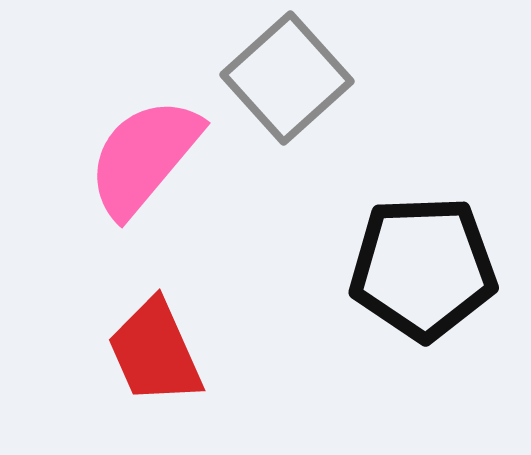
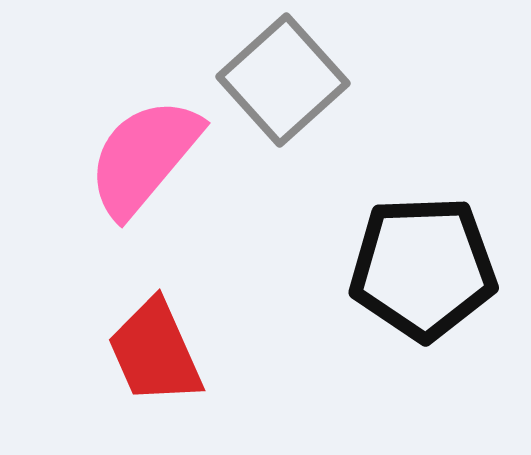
gray square: moved 4 px left, 2 px down
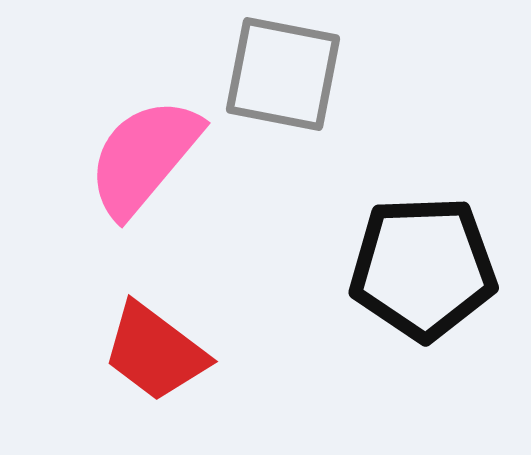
gray square: moved 6 px up; rotated 37 degrees counterclockwise
red trapezoid: rotated 29 degrees counterclockwise
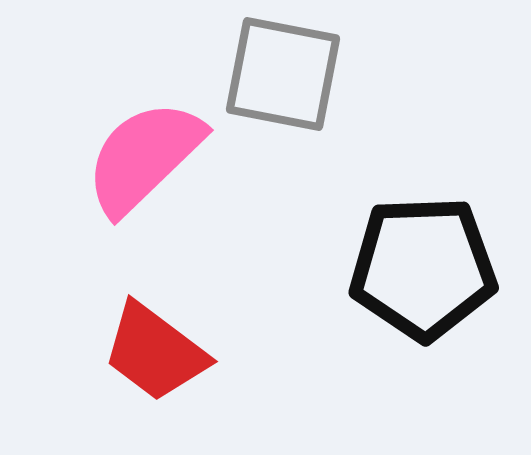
pink semicircle: rotated 6 degrees clockwise
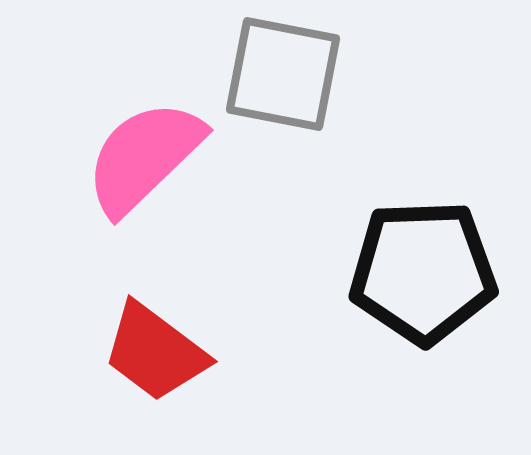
black pentagon: moved 4 px down
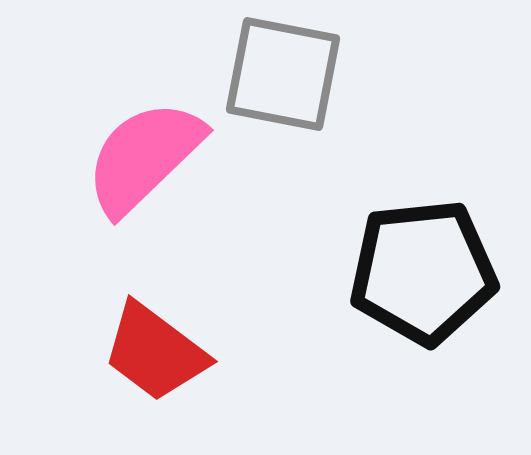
black pentagon: rotated 4 degrees counterclockwise
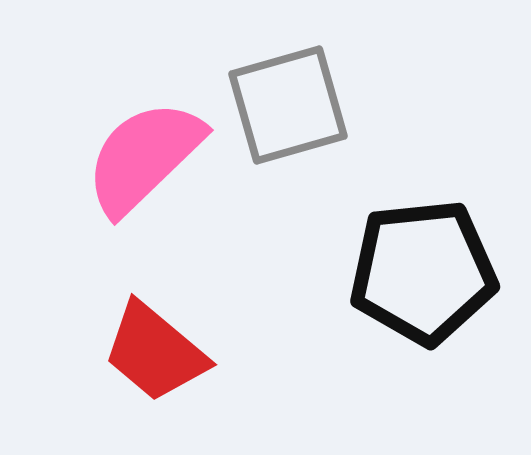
gray square: moved 5 px right, 31 px down; rotated 27 degrees counterclockwise
red trapezoid: rotated 3 degrees clockwise
